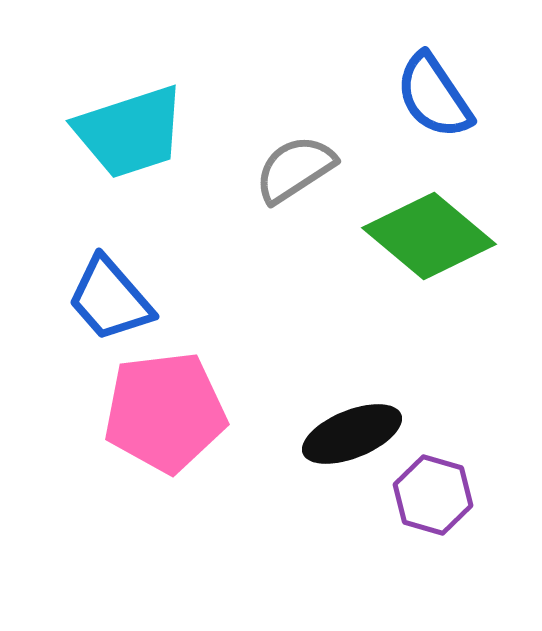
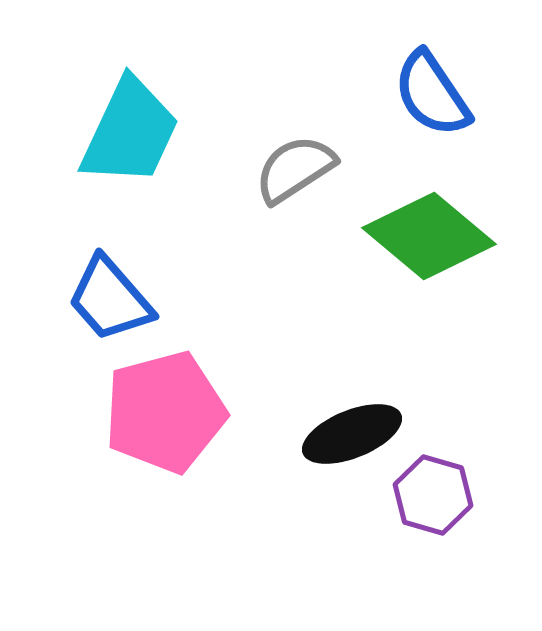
blue semicircle: moved 2 px left, 2 px up
cyan trapezoid: rotated 47 degrees counterclockwise
pink pentagon: rotated 8 degrees counterclockwise
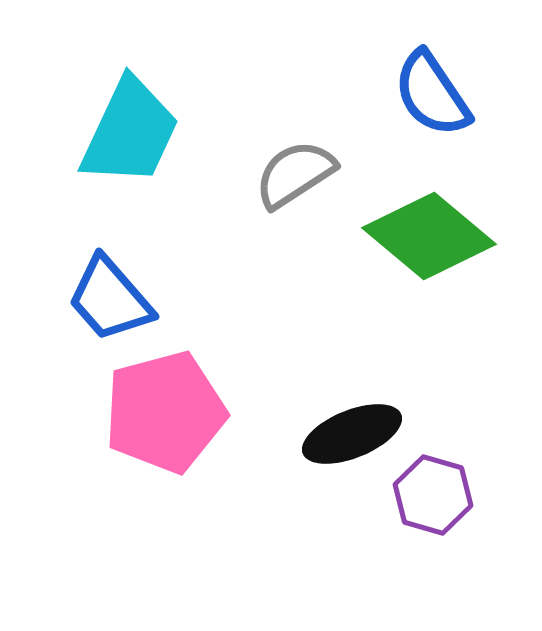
gray semicircle: moved 5 px down
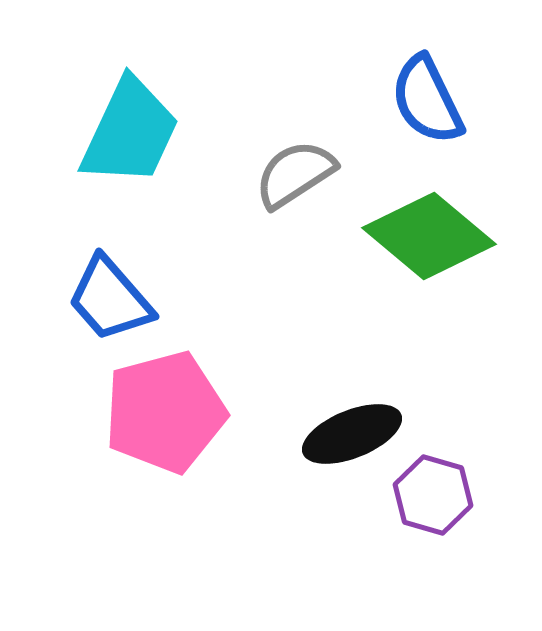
blue semicircle: moved 5 px left, 6 px down; rotated 8 degrees clockwise
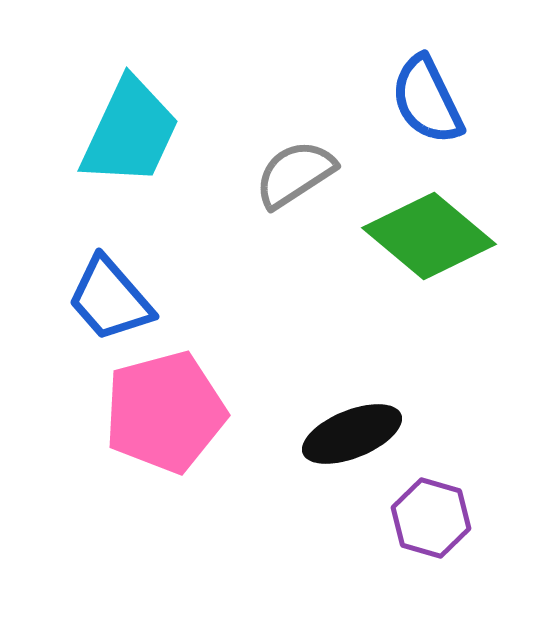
purple hexagon: moved 2 px left, 23 px down
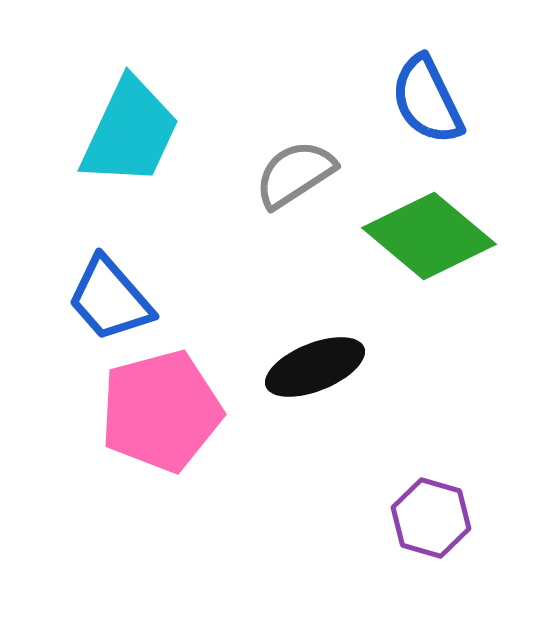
pink pentagon: moved 4 px left, 1 px up
black ellipse: moved 37 px left, 67 px up
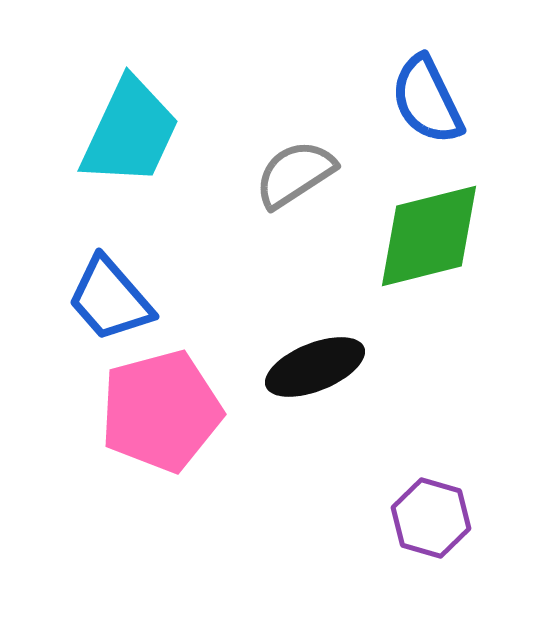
green diamond: rotated 54 degrees counterclockwise
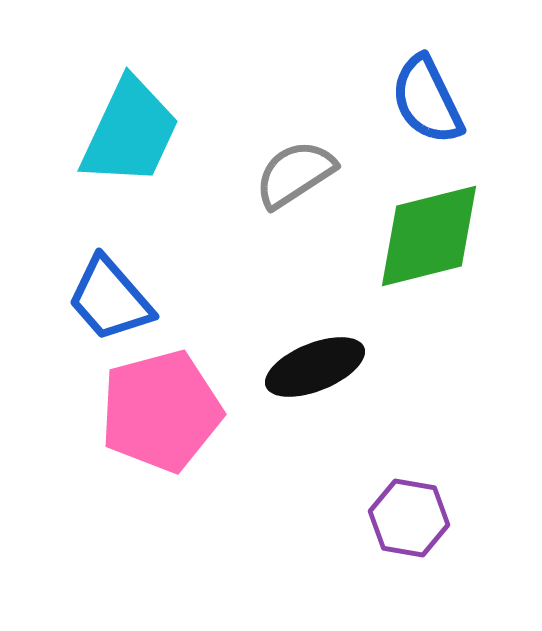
purple hexagon: moved 22 px left; rotated 6 degrees counterclockwise
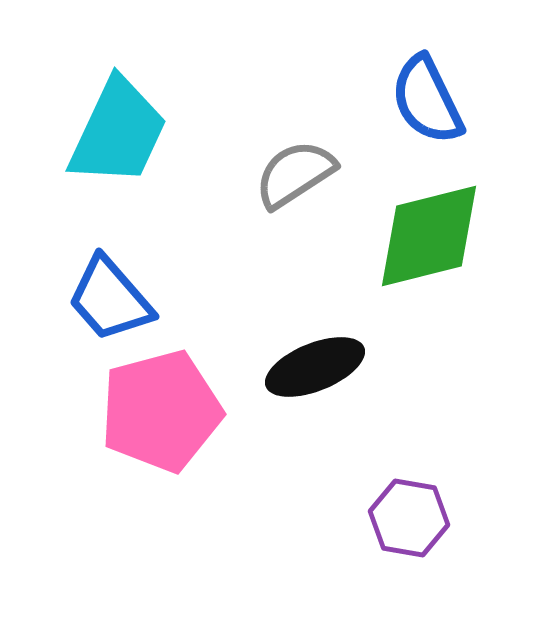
cyan trapezoid: moved 12 px left
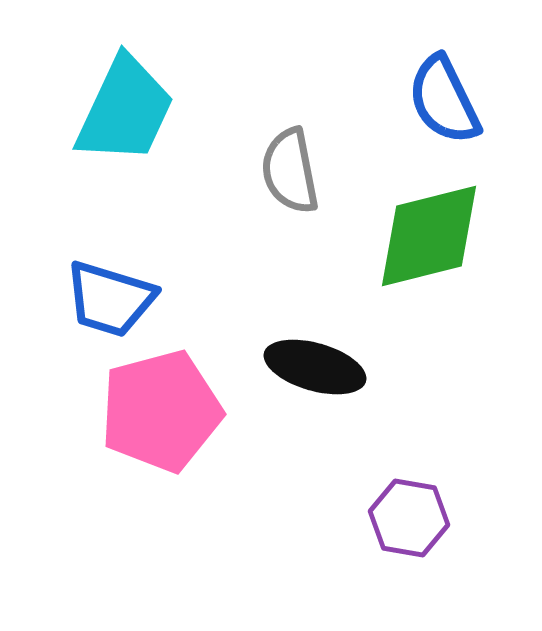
blue semicircle: moved 17 px right
cyan trapezoid: moved 7 px right, 22 px up
gray semicircle: moved 5 px left, 3 px up; rotated 68 degrees counterclockwise
blue trapezoid: rotated 32 degrees counterclockwise
black ellipse: rotated 38 degrees clockwise
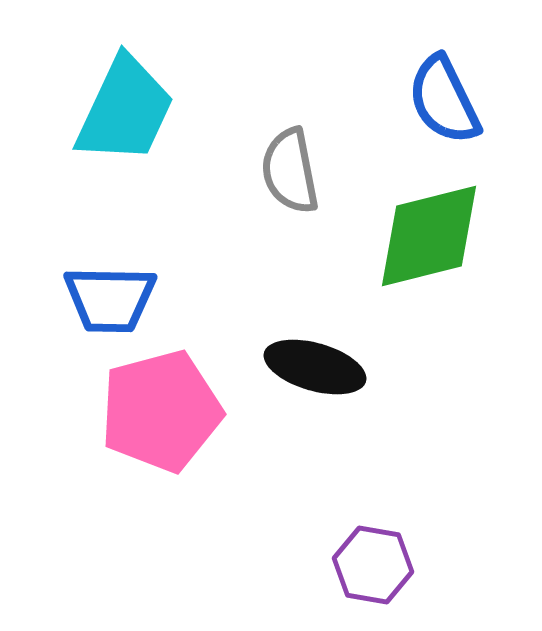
blue trapezoid: rotated 16 degrees counterclockwise
purple hexagon: moved 36 px left, 47 px down
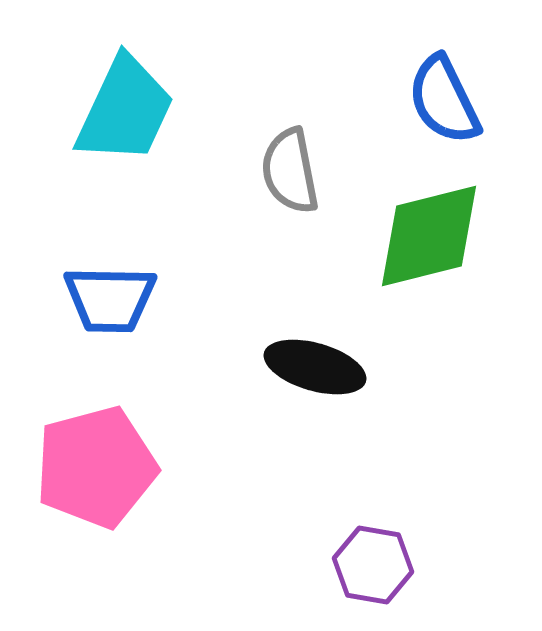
pink pentagon: moved 65 px left, 56 px down
